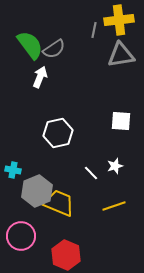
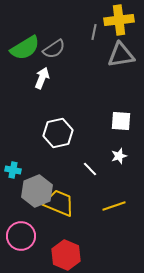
gray line: moved 2 px down
green semicircle: moved 5 px left, 3 px down; rotated 96 degrees clockwise
white arrow: moved 2 px right, 1 px down
white star: moved 4 px right, 10 px up
white line: moved 1 px left, 4 px up
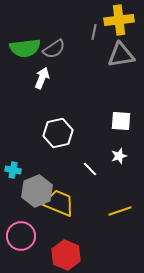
green semicircle: rotated 24 degrees clockwise
yellow line: moved 6 px right, 5 px down
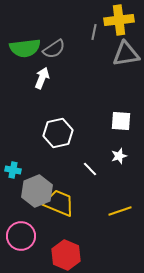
gray triangle: moved 5 px right, 1 px up
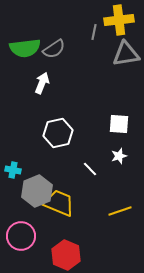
white arrow: moved 5 px down
white square: moved 2 px left, 3 px down
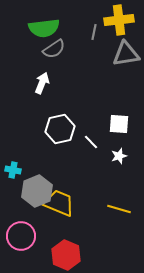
green semicircle: moved 19 px right, 20 px up
white hexagon: moved 2 px right, 4 px up
white line: moved 1 px right, 27 px up
yellow line: moved 1 px left, 2 px up; rotated 35 degrees clockwise
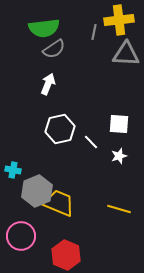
gray triangle: rotated 12 degrees clockwise
white arrow: moved 6 px right, 1 px down
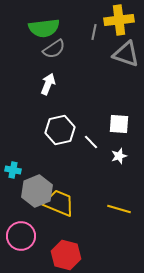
gray triangle: rotated 16 degrees clockwise
white hexagon: moved 1 px down
red hexagon: rotated 8 degrees counterclockwise
